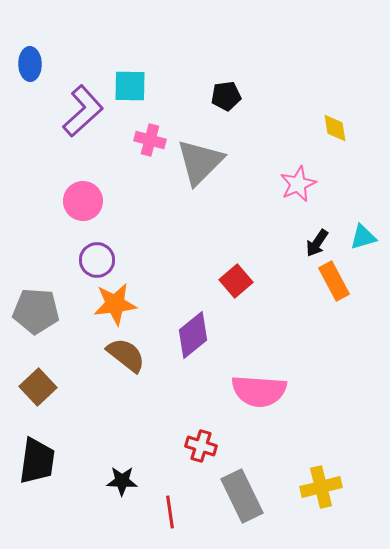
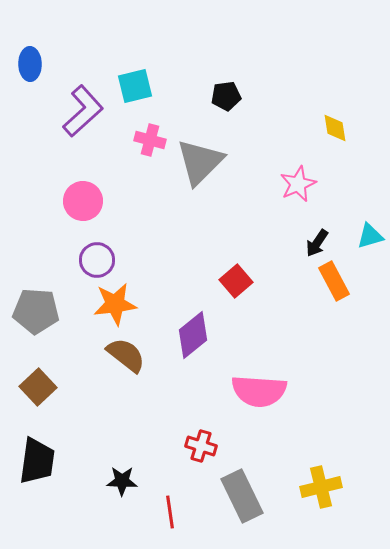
cyan square: moved 5 px right; rotated 15 degrees counterclockwise
cyan triangle: moved 7 px right, 1 px up
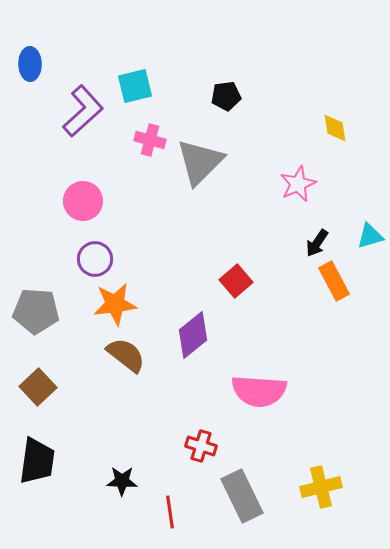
purple circle: moved 2 px left, 1 px up
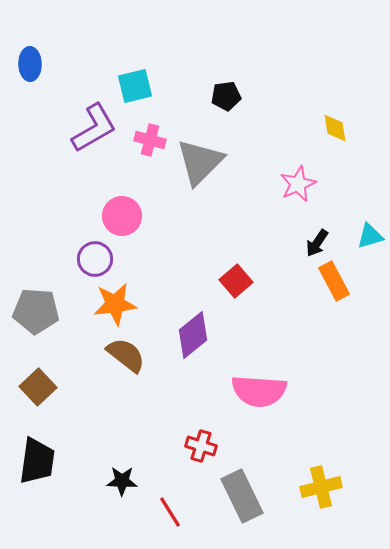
purple L-shape: moved 11 px right, 17 px down; rotated 12 degrees clockwise
pink circle: moved 39 px right, 15 px down
red line: rotated 24 degrees counterclockwise
